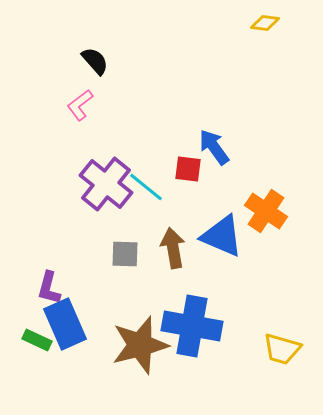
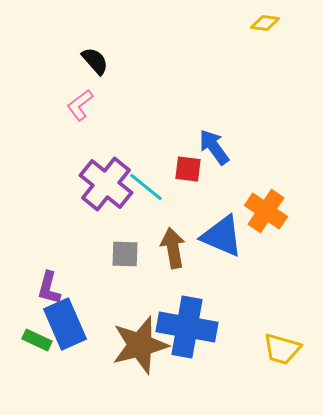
blue cross: moved 5 px left, 1 px down
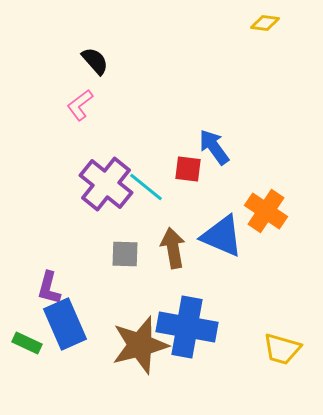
green rectangle: moved 10 px left, 3 px down
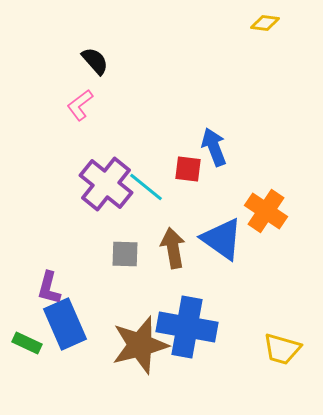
blue arrow: rotated 15 degrees clockwise
blue triangle: moved 3 px down; rotated 12 degrees clockwise
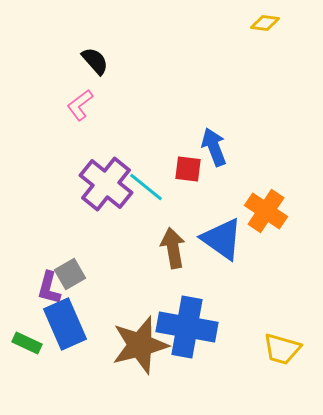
gray square: moved 55 px left, 20 px down; rotated 32 degrees counterclockwise
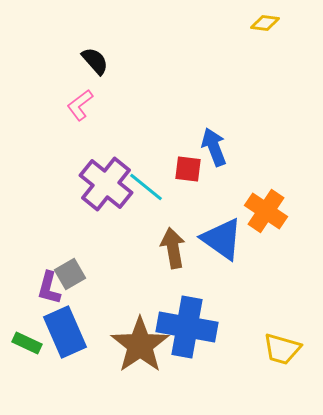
blue rectangle: moved 8 px down
brown star: rotated 20 degrees counterclockwise
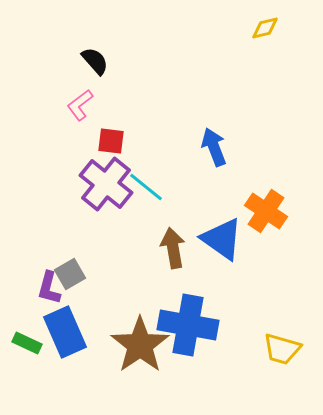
yellow diamond: moved 5 px down; rotated 20 degrees counterclockwise
red square: moved 77 px left, 28 px up
blue cross: moved 1 px right, 2 px up
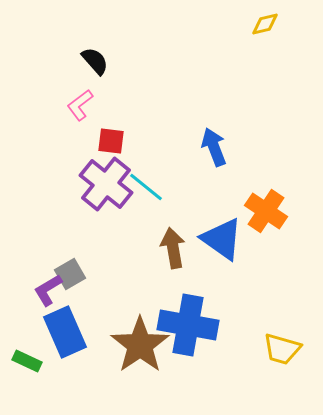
yellow diamond: moved 4 px up
purple L-shape: moved 1 px left, 2 px down; rotated 44 degrees clockwise
green rectangle: moved 18 px down
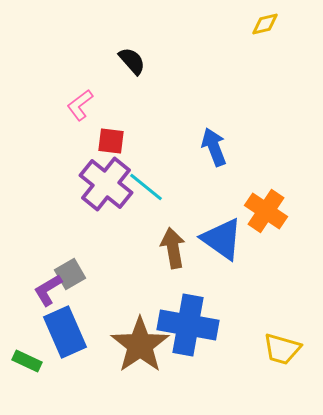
black semicircle: moved 37 px right
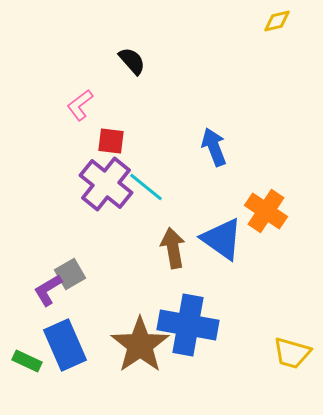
yellow diamond: moved 12 px right, 3 px up
blue rectangle: moved 13 px down
yellow trapezoid: moved 10 px right, 4 px down
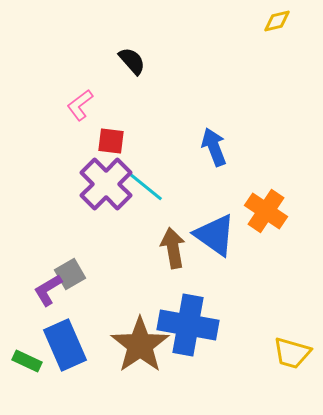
purple cross: rotated 6 degrees clockwise
blue triangle: moved 7 px left, 4 px up
